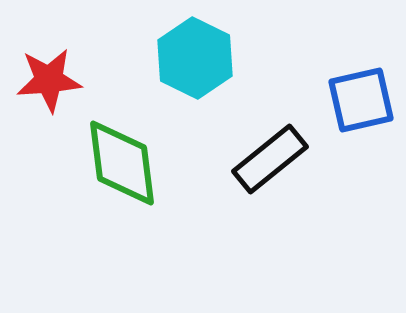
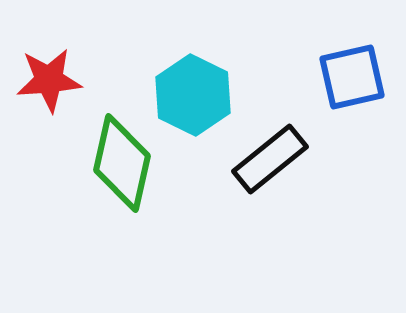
cyan hexagon: moved 2 px left, 37 px down
blue square: moved 9 px left, 23 px up
green diamond: rotated 20 degrees clockwise
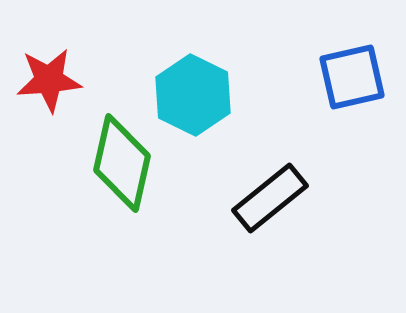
black rectangle: moved 39 px down
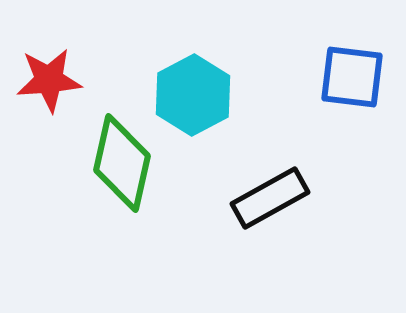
blue square: rotated 20 degrees clockwise
cyan hexagon: rotated 6 degrees clockwise
black rectangle: rotated 10 degrees clockwise
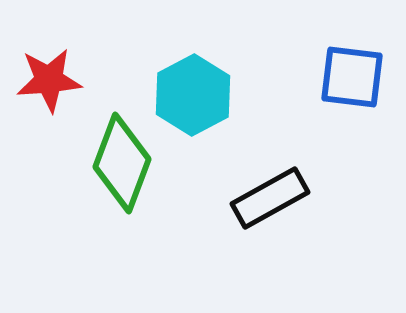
green diamond: rotated 8 degrees clockwise
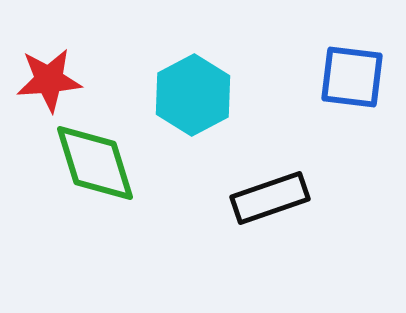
green diamond: moved 27 px left; rotated 38 degrees counterclockwise
black rectangle: rotated 10 degrees clockwise
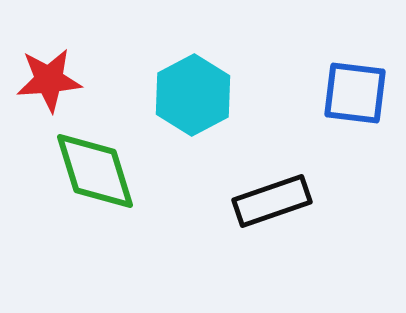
blue square: moved 3 px right, 16 px down
green diamond: moved 8 px down
black rectangle: moved 2 px right, 3 px down
